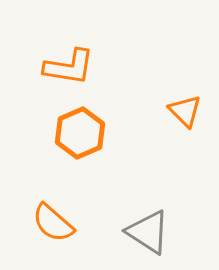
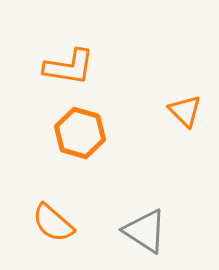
orange hexagon: rotated 21 degrees counterclockwise
gray triangle: moved 3 px left, 1 px up
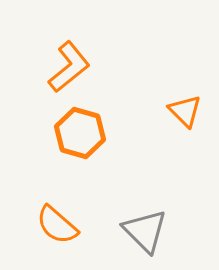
orange L-shape: rotated 48 degrees counterclockwise
orange semicircle: moved 4 px right, 2 px down
gray triangle: rotated 12 degrees clockwise
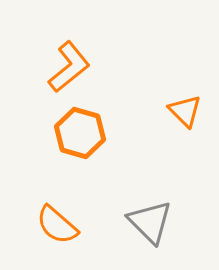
gray triangle: moved 5 px right, 9 px up
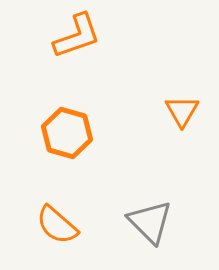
orange L-shape: moved 8 px right, 31 px up; rotated 20 degrees clockwise
orange triangle: moved 3 px left; rotated 15 degrees clockwise
orange hexagon: moved 13 px left
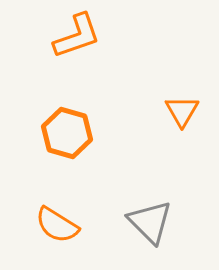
orange semicircle: rotated 9 degrees counterclockwise
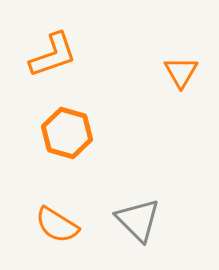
orange L-shape: moved 24 px left, 19 px down
orange triangle: moved 1 px left, 39 px up
gray triangle: moved 12 px left, 2 px up
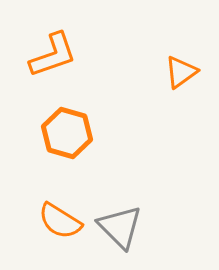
orange triangle: rotated 24 degrees clockwise
gray triangle: moved 18 px left, 7 px down
orange semicircle: moved 3 px right, 4 px up
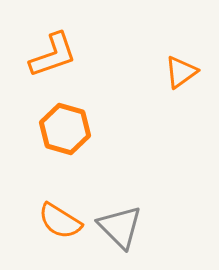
orange hexagon: moved 2 px left, 4 px up
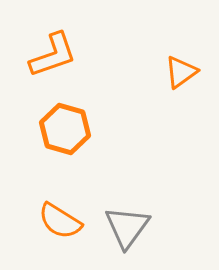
gray triangle: moved 7 px right; rotated 21 degrees clockwise
